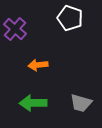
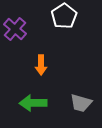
white pentagon: moved 6 px left, 2 px up; rotated 20 degrees clockwise
orange arrow: moved 3 px right; rotated 84 degrees counterclockwise
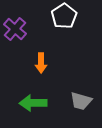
orange arrow: moved 2 px up
gray trapezoid: moved 2 px up
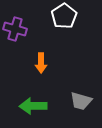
purple cross: rotated 25 degrees counterclockwise
green arrow: moved 3 px down
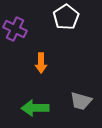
white pentagon: moved 2 px right, 1 px down
purple cross: rotated 10 degrees clockwise
green arrow: moved 2 px right, 2 px down
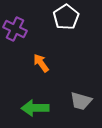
orange arrow: rotated 144 degrees clockwise
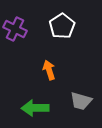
white pentagon: moved 4 px left, 9 px down
orange arrow: moved 8 px right, 7 px down; rotated 18 degrees clockwise
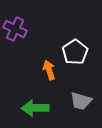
white pentagon: moved 13 px right, 26 px down
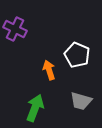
white pentagon: moved 2 px right, 3 px down; rotated 15 degrees counterclockwise
green arrow: rotated 112 degrees clockwise
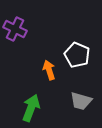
green arrow: moved 4 px left
